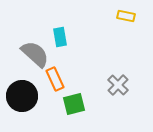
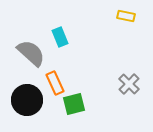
cyan rectangle: rotated 12 degrees counterclockwise
gray semicircle: moved 4 px left, 1 px up
orange rectangle: moved 4 px down
gray cross: moved 11 px right, 1 px up
black circle: moved 5 px right, 4 px down
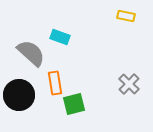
cyan rectangle: rotated 48 degrees counterclockwise
orange rectangle: rotated 15 degrees clockwise
black circle: moved 8 px left, 5 px up
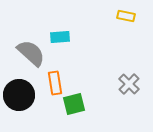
cyan rectangle: rotated 24 degrees counterclockwise
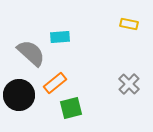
yellow rectangle: moved 3 px right, 8 px down
orange rectangle: rotated 60 degrees clockwise
green square: moved 3 px left, 4 px down
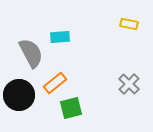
gray semicircle: rotated 20 degrees clockwise
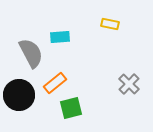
yellow rectangle: moved 19 px left
